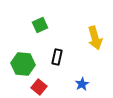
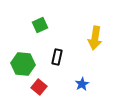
yellow arrow: rotated 25 degrees clockwise
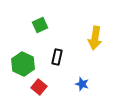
green hexagon: rotated 20 degrees clockwise
blue star: rotated 24 degrees counterclockwise
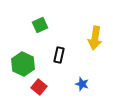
black rectangle: moved 2 px right, 2 px up
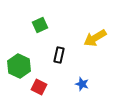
yellow arrow: rotated 50 degrees clockwise
green hexagon: moved 4 px left, 2 px down
red square: rotated 14 degrees counterclockwise
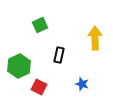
yellow arrow: rotated 120 degrees clockwise
green hexagon: rotated 10 degrees clockwise
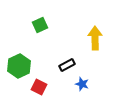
black rectangle: moved 8 px right, 10 px down; rotated 49 degrees clockwise
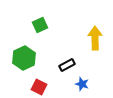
green hexagon: moved 5 px right, 8 px up
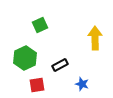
green hexagon: moved 1 px right
black rectangle: moved 7 px left
red square: moved 2 px left, 2 px up; rotated 35 degrees counterclockwise
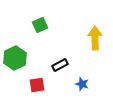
green hexagon: moved 10 px left
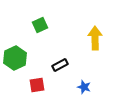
blue star: moved 2 px right, 3 px down
